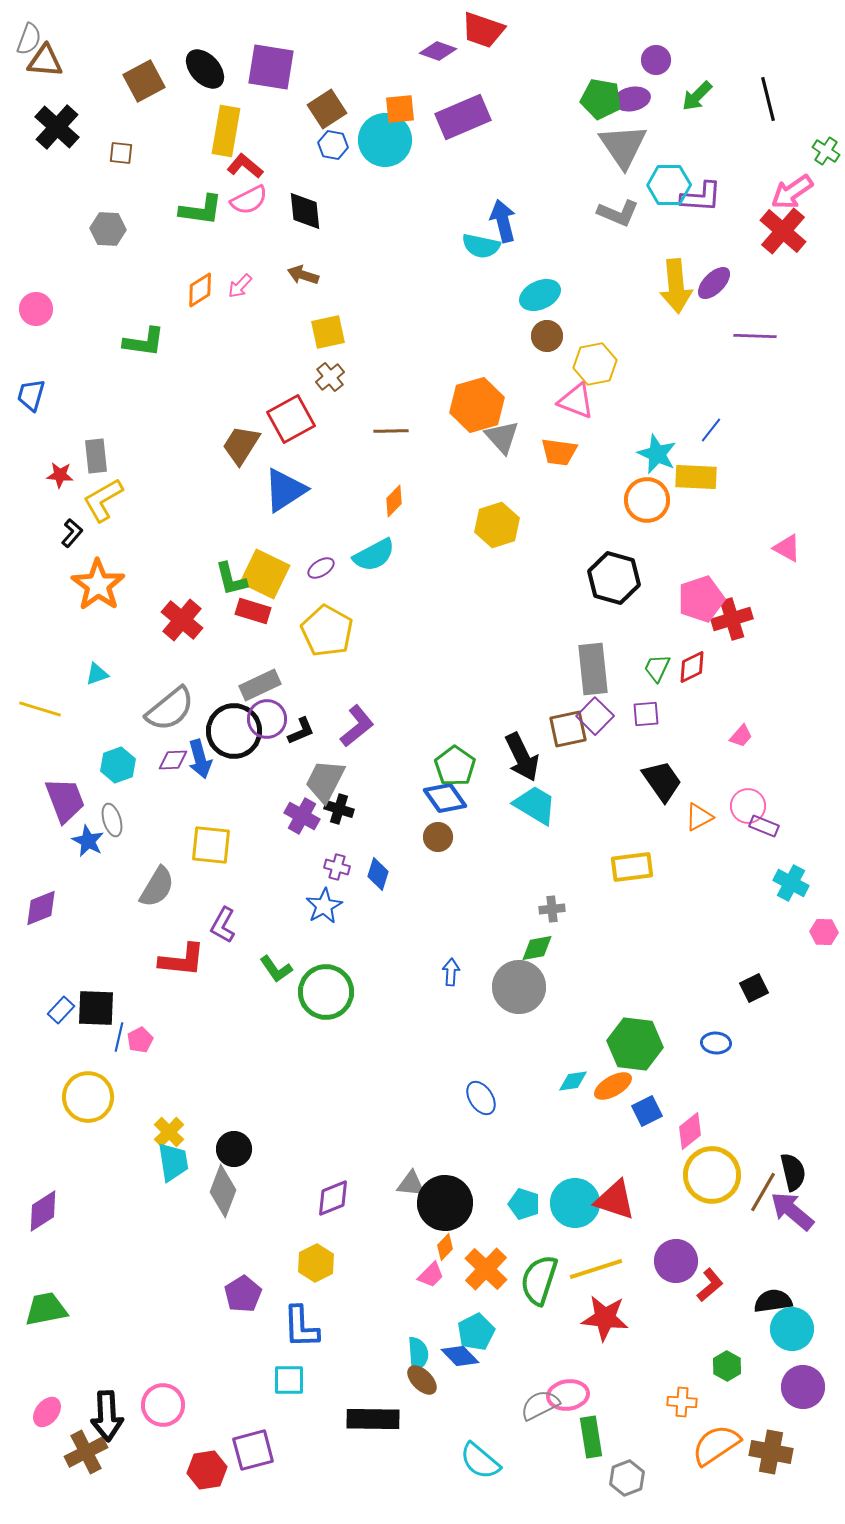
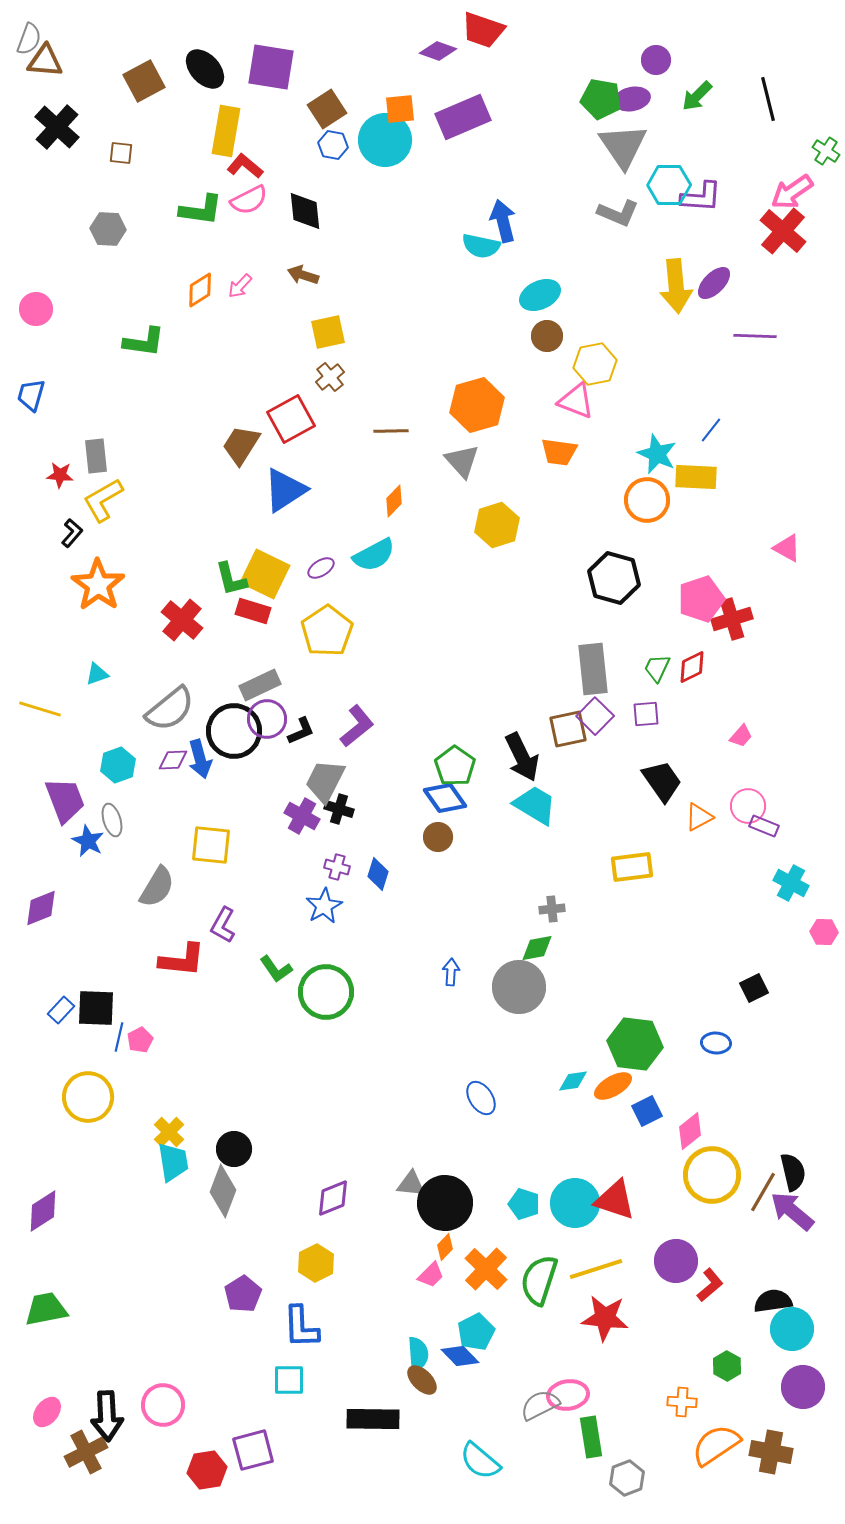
gray triangle at (502, 437): moved 40 px left, 24 px down
yellow pentagon at (327, 631): rotated 9 degrees clockwise
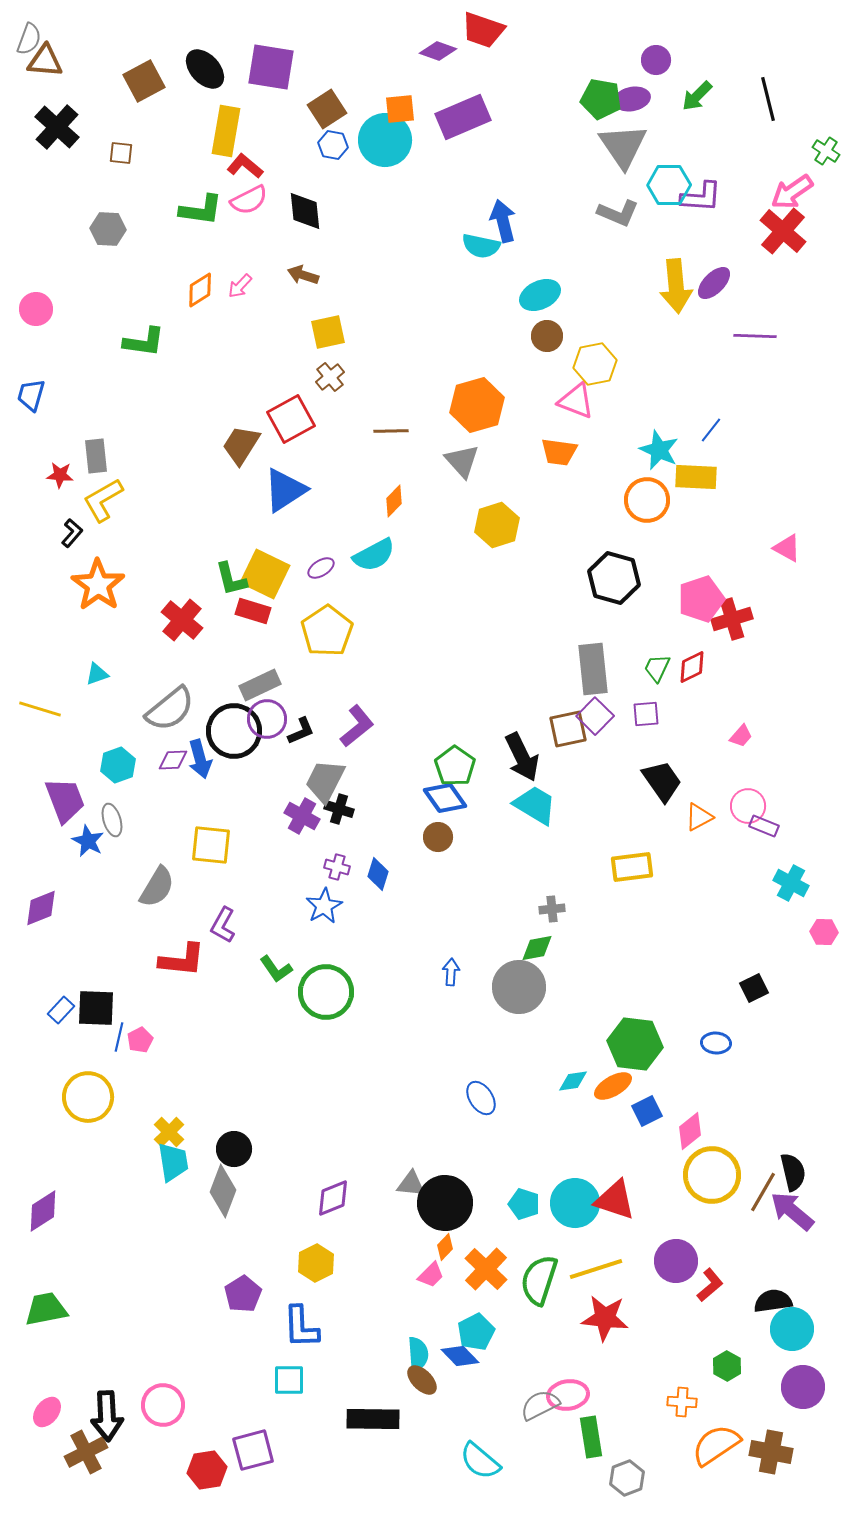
cyan star at (657, 454): moved 2 px right, 4 px up
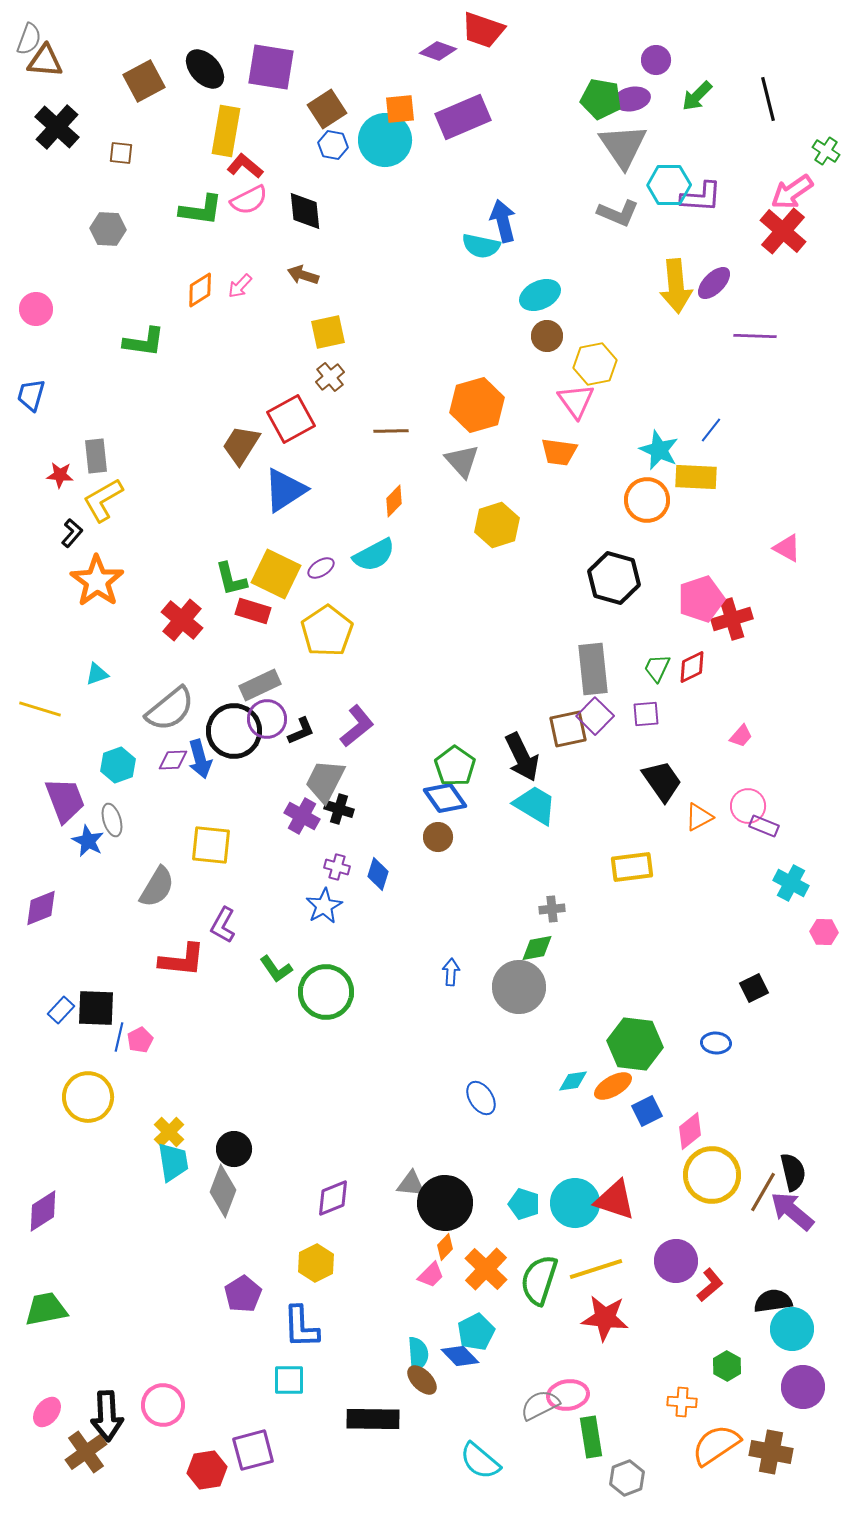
pink triangle at (576, 401): rotated 33 degrees clockwise
yellow square at (265, 574): moved 11 px right
orange star at (98, 585): moved 1 px left, 4 px up
brown cross at (86, 1452): rotated 9 degrees counterclockwise
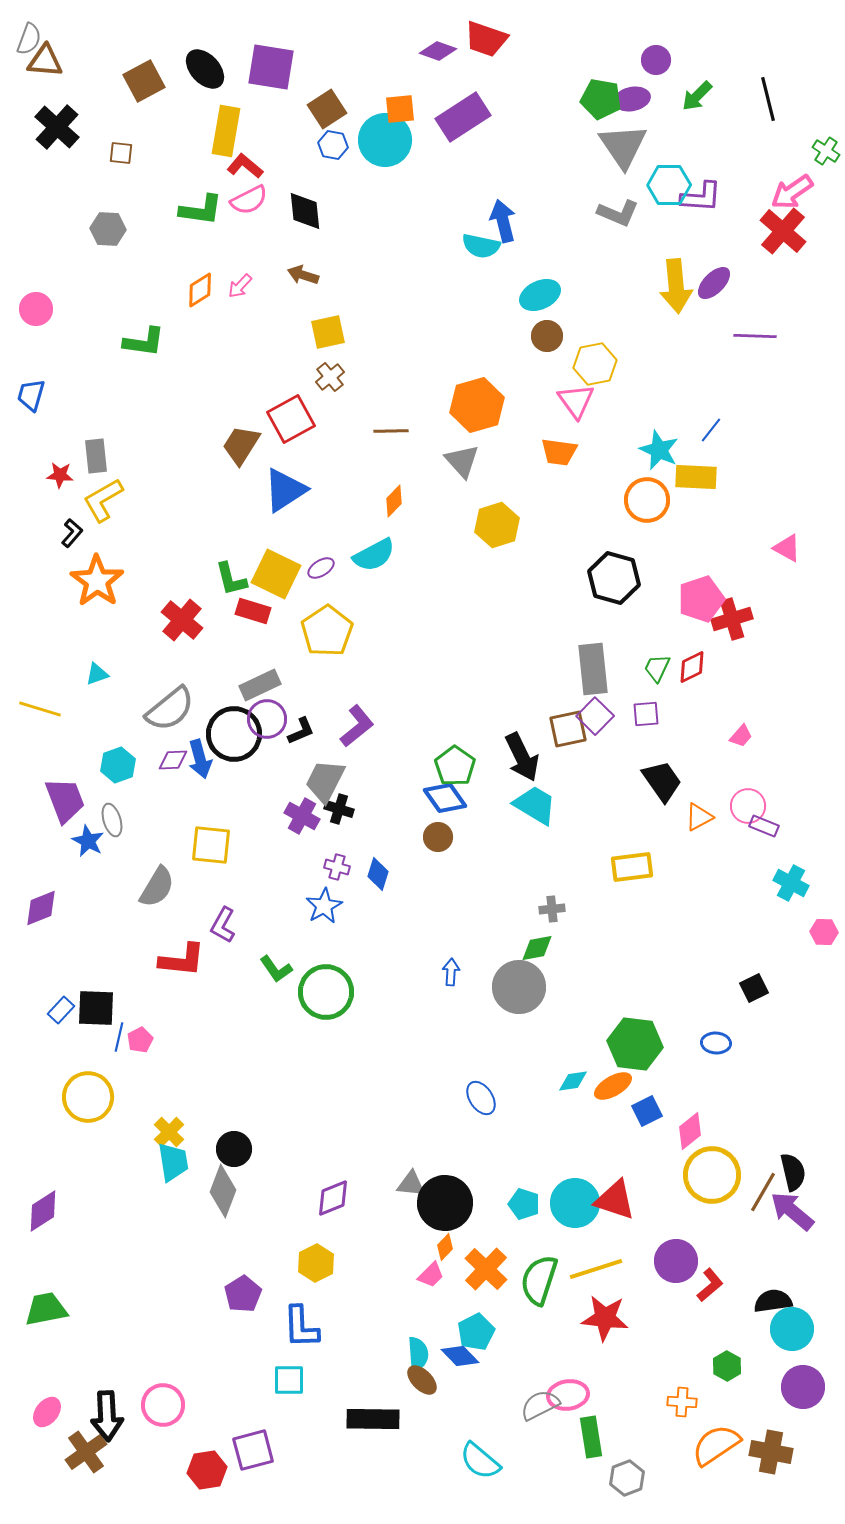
red trapezoid at (483, 30): moved 3 px right, 9 px down
purple rectangle at (463, 117): rotated 10 degrees counterclockwise
black circle at (234, 731): moved 3 px down
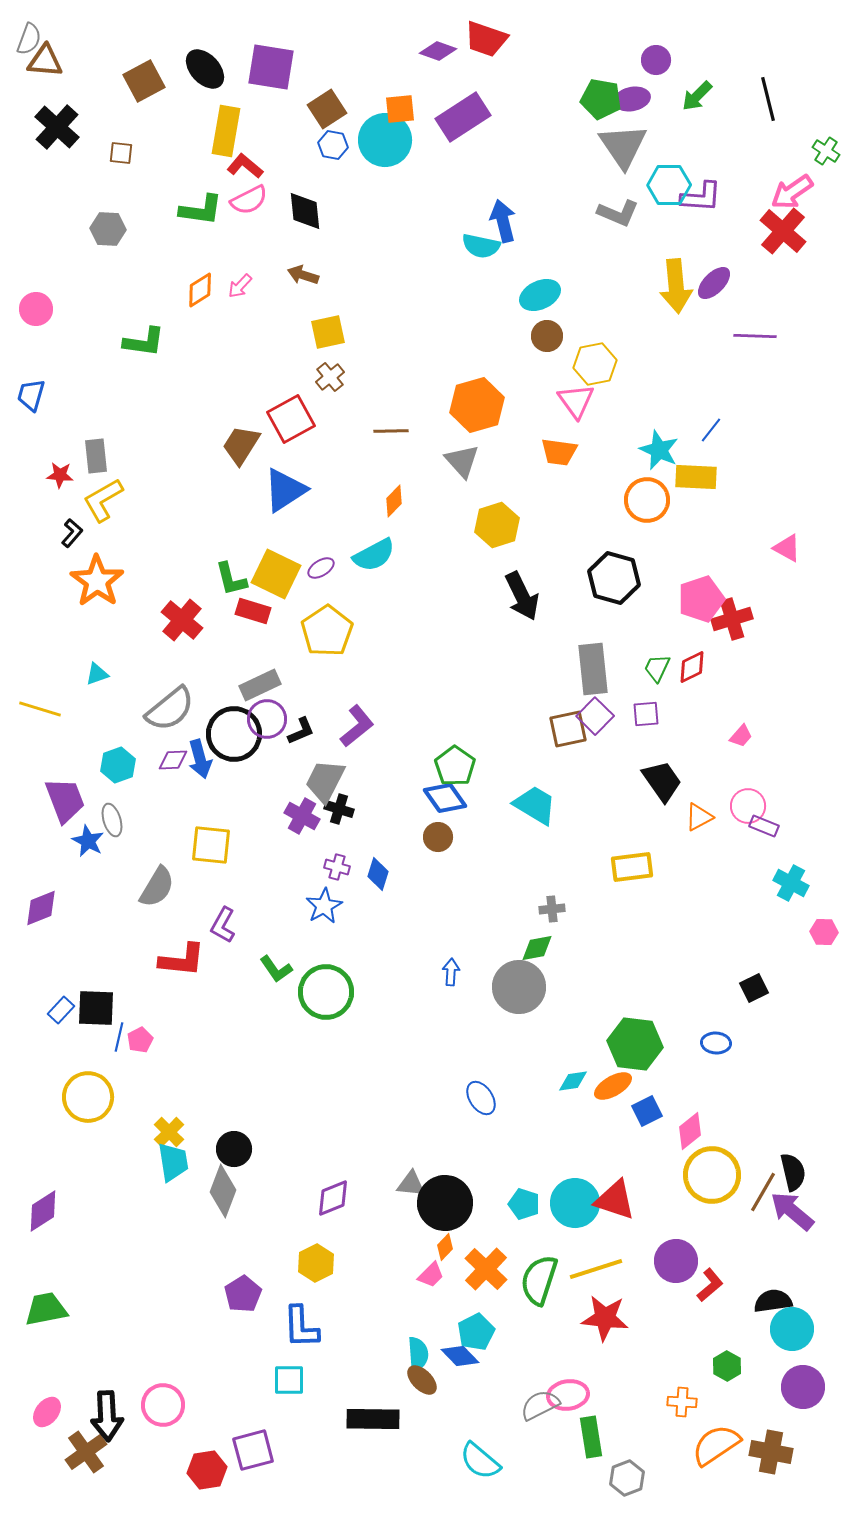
black arrow at (522, 757): moved 161 px up
